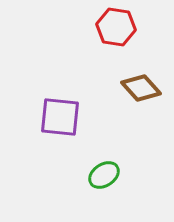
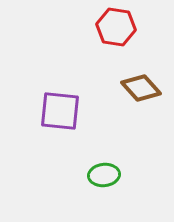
purple square: moved 6 px up
green ellipse: rotated 28 degrees clockwise
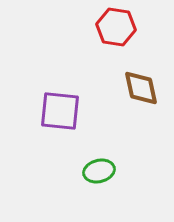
brown diamond: rotated 30 degrees clockwise
green ellipse: moved 5 px left, 4 px up; rotated 8 degrees counterclockwise
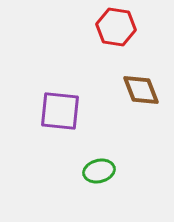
brown diamond: moved 2 px down; rotated 9 degrees counterclockwise
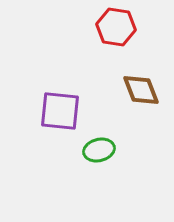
green ellipse: moved 21 px up
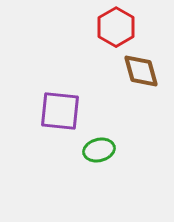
red hexagon: rotated 21 degrees clockwise
brown diamond: moved 19 px up; rotated 6 degrees clockwise
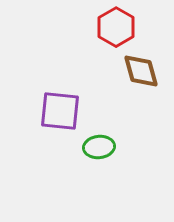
green ellipse: moved 3 px up; rotated 8 degrees clockwise
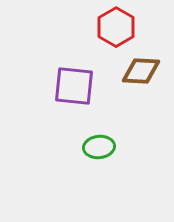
brown diamond: rotated 72 degrees counterclockwise
purple square: moved 14 px right, 25 px up
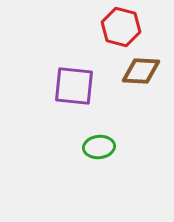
red hexagon: moved 5 px right; rotated 15 degrees counterclockwise
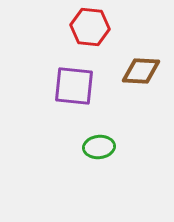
red hexagon: moved 31 px left; rotated 9 degrees counterclockwise
